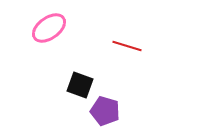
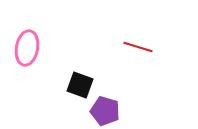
pink ellipse: moved 22 px left, 20 px down; rotated 44 degrees counterclockwise
red line: moved 11 px right, 1 px down
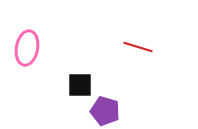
black square: rotated 20 degrees counterclockwise
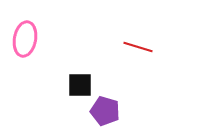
pink ellipse: moved 2 px left, 9 px up
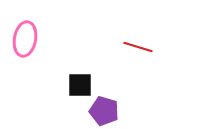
purple pentagon: moved 1 px left
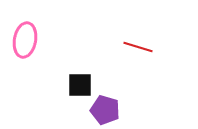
pink ellipse: moved 1 px down
purple pentagon: moved 1 px right, 1 px up
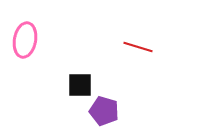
purple pentagon: moved 1 px left, 1 px down
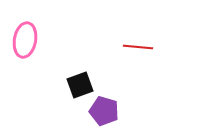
red line: rotated 12 degrees counterclockwise
black square: rotated 20 degrees counterclockwise
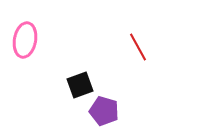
red line: rotated 56 degrees clockwise
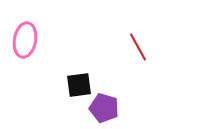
black square: moved 1 px left; rotated 12 degrees clockwise
purple pentagon: moved 3 px up
